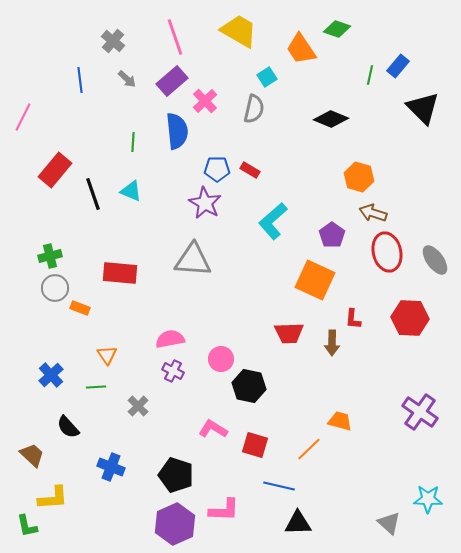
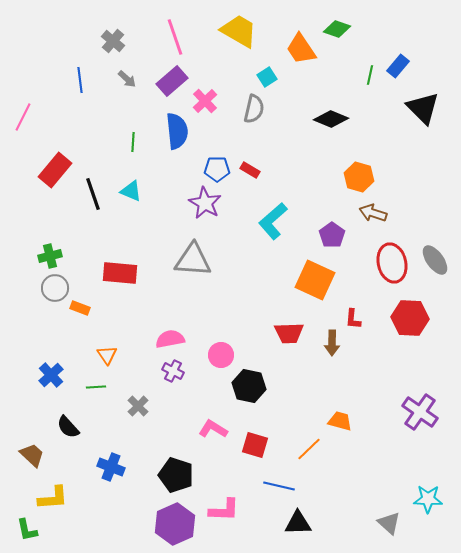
red ellipse at (387, 252): moved 5 px right, 11 px down
pink circle at (221, 359): moved 4 px up
green L-shape at (27, 526): moved 4 px down
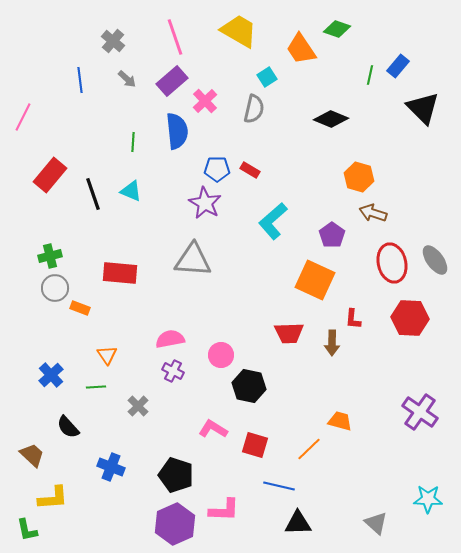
red rectangle at (55, 170): moved 5 px left, 5 px down
gray triangle at (389, 523): moved 13 px left
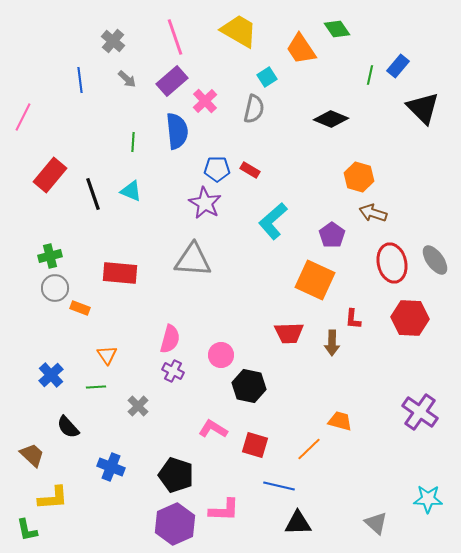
green diamond at (337, 29): rotated 36 degrees clockwise
pink semicircle at (170, 339): rotated 116 degrees clockwise
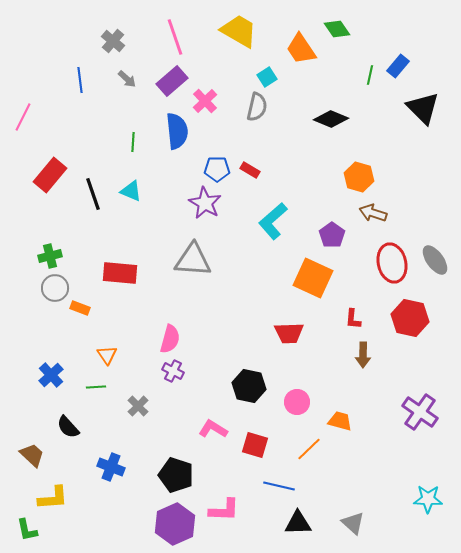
gray semicircle at (254, 109): moved 3 px right, 2 px up
orange square at (315, 280): moved 2 px left, 2 px up
red hexagon at (410, 318): rotated 9 degrees clockwise
brown arrow at (332, 343): moved 31 px right, 12 px down
pink circle at (221, 355): moved 76 px right, 47 px down
gray triangle at (376, 523): moved 23 px left
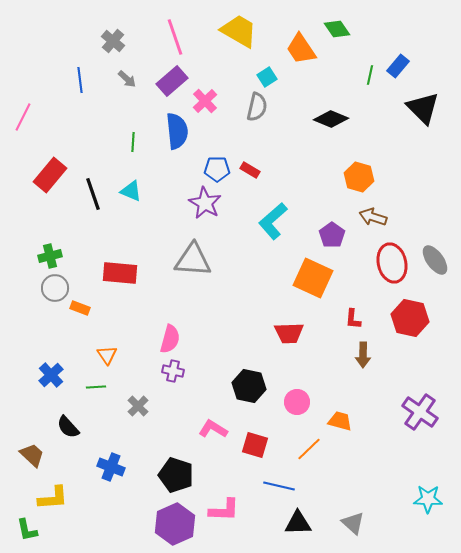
brown arrow at (373, 213): moved 4 px down
purple cross at (173, 371): rotated 15 degrees counterclockwise
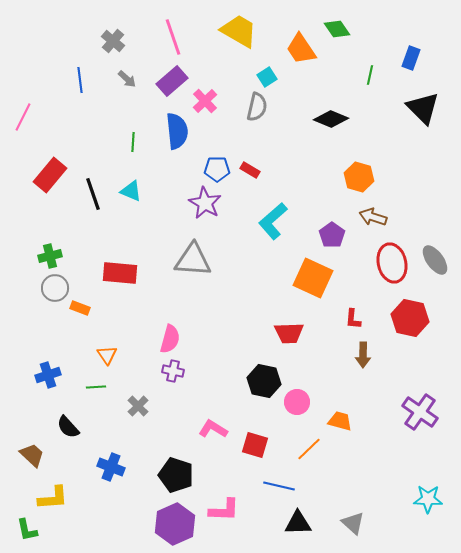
pink line at (175, 37): moved 2 px left
blue rectangle at (398, 66): moved 13 px right, 8 px up; rotated 20 degrees counterclockwise
blue cross at (51, 375): moved 3 px left; rotated 25 degrees clockwise
black hexagon at (249, 386): moved 15 px right, 5 px up
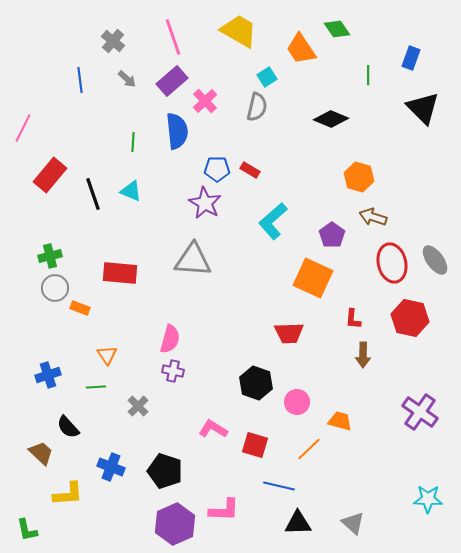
green line at (370, 75): moved 2 px left; rotated 12 degrees counterclockwise
pink line at (23, 117): moved 11 px down
black hexagon at (264, 381): moved 8 px left, 2 px down; rotated 8 degrees clockwise
brown trapezoid at (32, 455): moved 9 px right, 2 px up
black pentagon at (176, 475): moved 11 px left, 4 px up
yellow L-shape at (53, 498): moved 15 px right, 4 px up
